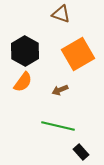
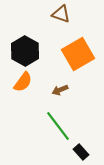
green line: rotated 40 degrees clockwise
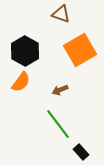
orange square: moved 2 px right, 4 px up
orange semicircle: moved 2 px left
green line: moved 2 px up
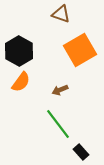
black hexagon: moved 6 px left
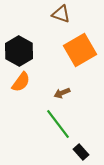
brown arrow: moved 2 px right, 3 px down
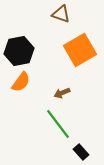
black hexagon: rotated 20 degrees clockwise
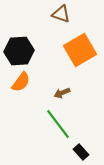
black hexagon: rotated 8 degrees clockwise
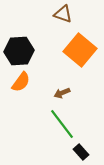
brown triangle: moved 2 px right
orange square: rotated 20 degrees counterclockwise
green line: moved 4 px right
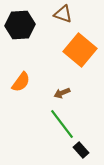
black hexagon: moved 1 px right, 26 px up
black rectangle: moved 2 px up
